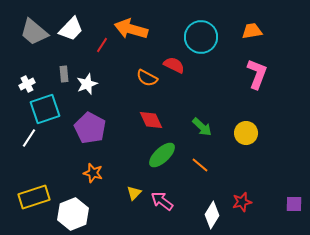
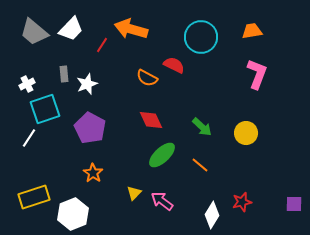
orange star: rotated 18 degrees clockwise
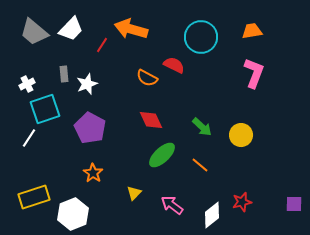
pink L-shape: moved 3 px left, 1 px up
yellow circle: moved 5 px left, 2 px down
pink arrow: moved 10 px right, 4 px down
white diamond: rotated 20 degrees clockwise
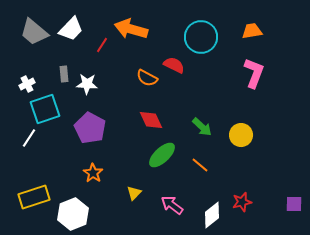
white star: rotated 25 degrees clockwise
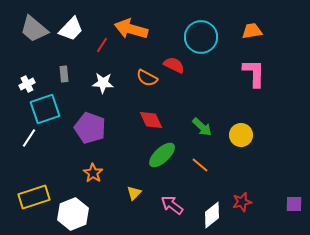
gray trapezoid: moved 3 px up
pink L-shape: rotated 20 degrees counterclockwise
white star: moved 16 px right, 1 px up
purple pentagon: rotated 8 degrees counterclockwise
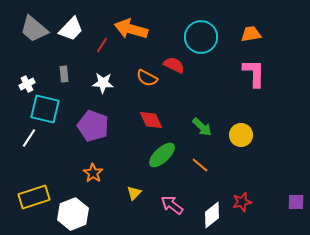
orange trapezoid: moved 1 px left, 3 px down
cyan square: rotated 32 degrees clockwise
purple pentagon: moved 3 px right, 2 px up
purple square: moved 2 px right, 2 px up
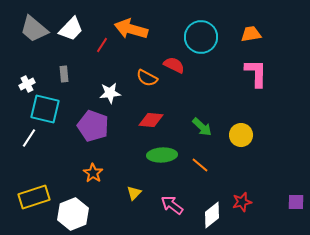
pink L-shape: moved 2 px right
white star: moved 7 px right, 10 px down; rotated 10 degrees counterclockwise
red diamond: rotated 60 degrees counterclockwise
green ellipse: rotated 40 degrees clockwise
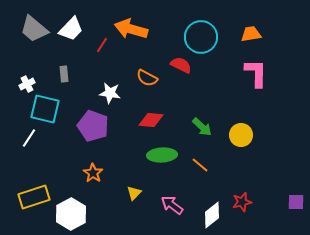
red semicircle: moved 7 px right
white star: rotated 15 degrees clockwise
white hexagon: moved 2 px left; rotated 8 degrees counterclockwise
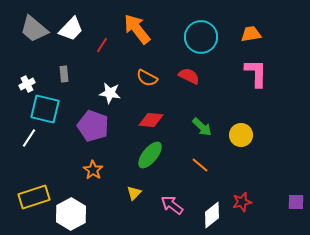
orange arrow: moved 6 px right; rotated 36 degrees clockwise
red semicircle: moved 8 px right, 11 px down
green ellipse: moved 12 px left; rotated 48 degrees counterclockwise
orange star: moved 3 px up
